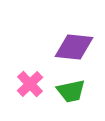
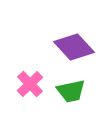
purple diamond: rotated 42 degrees clockwise
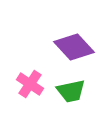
pink cross: rotated 12 degrees counterclockwise
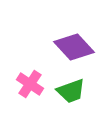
green trapezoid: rotated 8 degrees counterclockwise
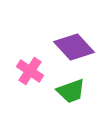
pink cross: moved 13 px up
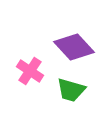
green trapezoid: moved 1 px up; rotated 36 degrees clockwise
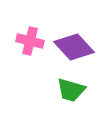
pink cross: moved 30 px up; rotated 20 degrees counterclockwise
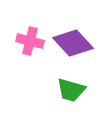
purple diamond: moved 1 px left, 4 px up
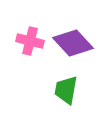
green trapezoid: moved 5 px left; rotated 84 degrees clockwise
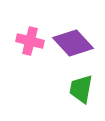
green trapezoid: moved 15 px right, 1 px up
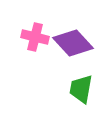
pink cross: moved 5 px right, 4 px up
